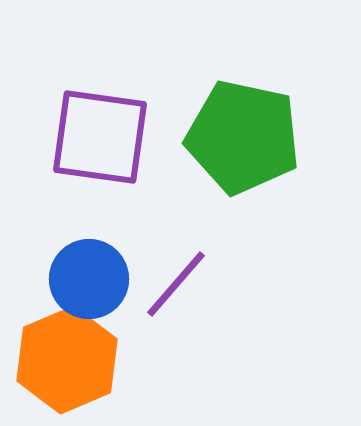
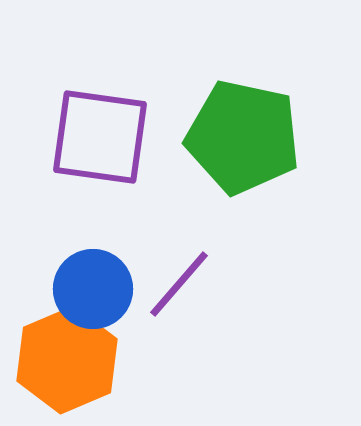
blue circle: moved 4 px right, 10 px down
purple line: moved 3 px right
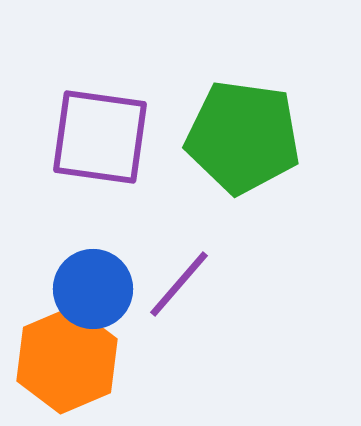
green pentagon: rotated 4 degrees counterclockwise
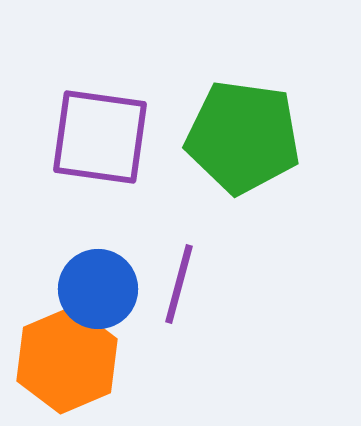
purple line: rotated 26 degrees counterclockwise
blue circle: moved 5 px right
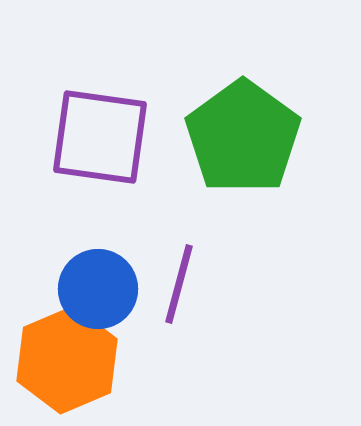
green pentagon: rotated 28 degrees clockwise
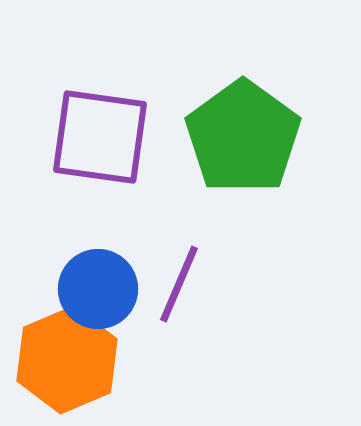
purple line: rotated 8 degrees clockwise
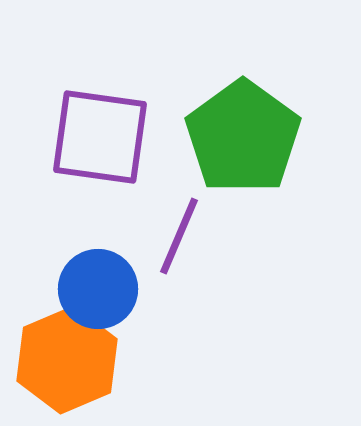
purple line: moved 48 px up
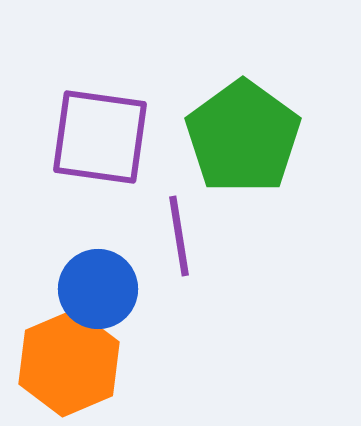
purple line: rotated 32 degrees counterclockwise
orange hexagon: moved 2 px right, 3 px down
